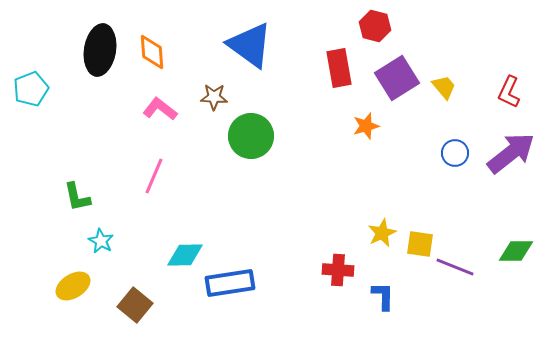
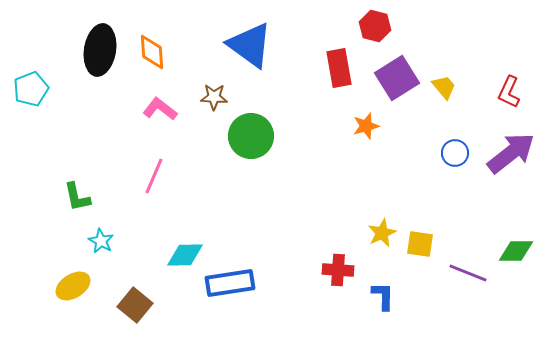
purple line: moved 13 px right, 6 px down
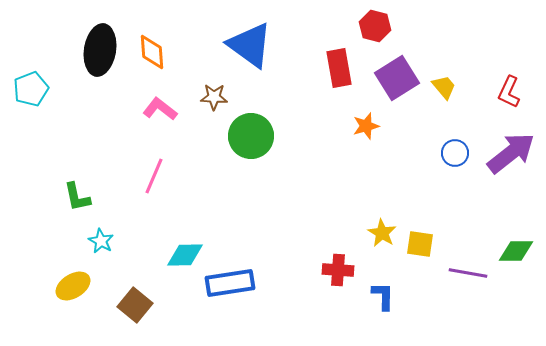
yellow star: rotated 16 degrees counterclockwise
purple line: rotated 12 degrees counterclockwise
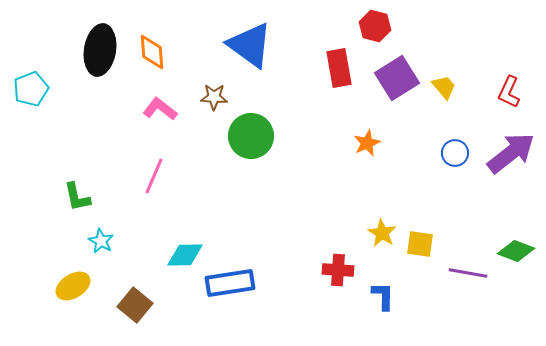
orange star: moved 1 px right, 17 px down; rotated 8 degrees counterclockwise
green diamond: rotated 21 degrees clockwise
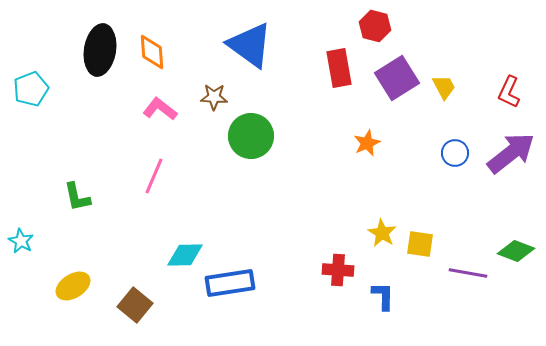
yellow trapezoid: rotated 12 degrees clockwise
cyan star: moved 80 px left
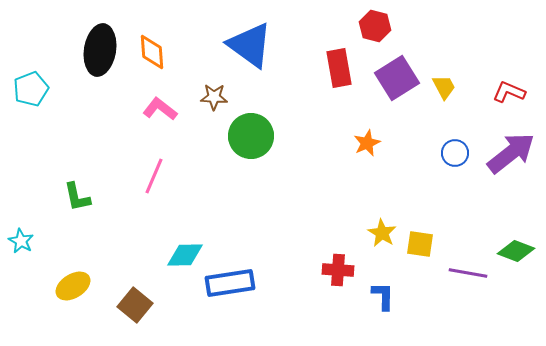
red L-shape: rotated 88 degrees clockwise
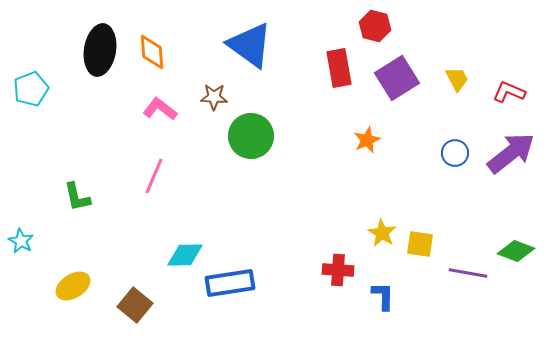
yellow trapezoid: moved 13 px right, 8 px up
orange star: moved 3 px up
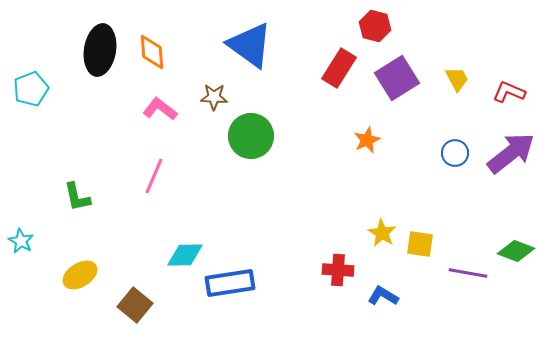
red rectangle: rotated 42 degrees clockwise
yellow ellipse: moved 7 px right, 11 px up
blue L-shape: rotated 60 degrees counterclockwise
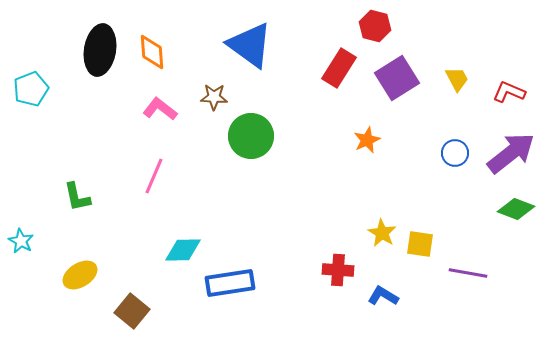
green diamond: moved 42 px up
cyan diamond: moved 2 px left, 5 px up
brown square: moved 3 px left, 6 px down
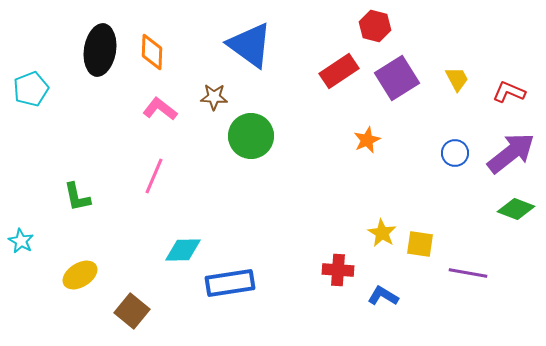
orange diamond: rotated 6 degrees clockwise
red rectangle: moved 3 px down; rotated 24 degrees clockwise
